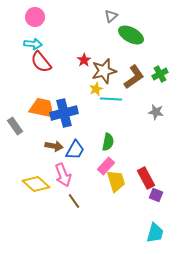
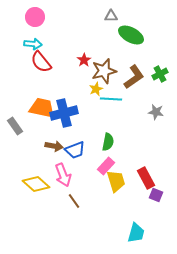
gray triangle: rotated 40 degrees clockwise
blue trapezoid: rotated 40 degrees clockwise
cyan trapezoid: moved 19 px left
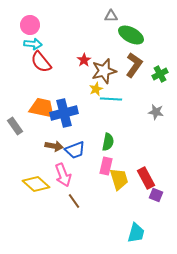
pink circle: moved 5 px left, 8 px down
brown L-shape: moved 12 px up; rotated 20 degrees counterclockwise
pink rectangle: rotated 30 degrees counterclockwise
yellow trapezoid: moved 3 px right, 2 px up
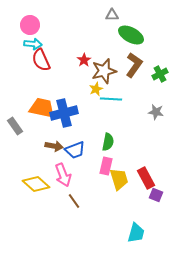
gray triangle: moved 1 px right, 1 px up
red semicircle: moved 2 px up; rotated 15 degrees clockwise
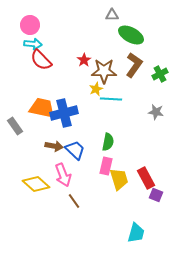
red semicircle: rotated 20 degrees counterclockwise
brown star: rotated 15 degrees clockwise
blue trapezoid: rotated 115 degrees counterclockwise
